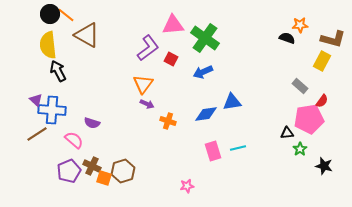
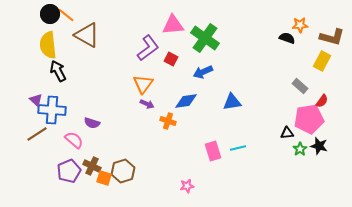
brown L-shape: moved 1 px left, 2 px up
blue diamond: moved 20 px left, 13 px up
black star: moved 5 px left, 20 px up
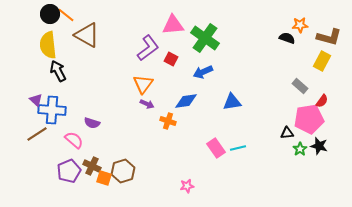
brown L-shape: moved 3 px left
pink rectangle: moved 3 px right, 3 px up; rotated 18 degrees counterclockwise
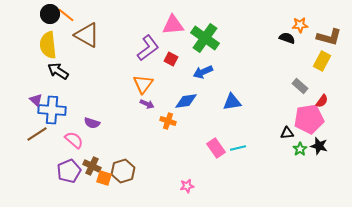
black arrow: rotated 30 degrees counterclockwise
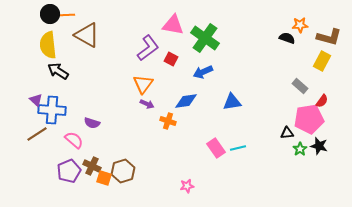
orange line: rotated 42 degrees counterclockwise
pink triangle: rotated 15 degrees clockwise
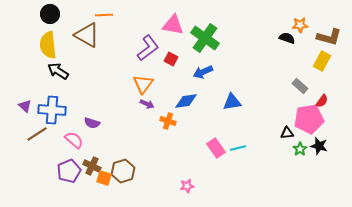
orange line: moved 38 px right
purple triangle: moved 11 px left, 6 px down
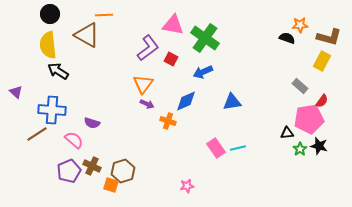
blue diamond: rotated 15 degrees counterclockwise
purple triangle: moved 9 px left, 14 px up
orange square: moved 7 px right, 7 px down
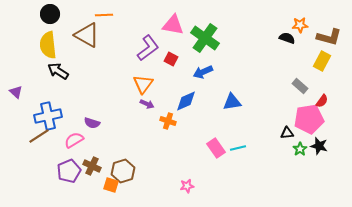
blue cross: moved 4 px left, 6 px down; rotated 16 degrees counterclockwise
brown line: moved 2 px right, 2 px down
pink semicircle: rotated 72 degrees counterclockwise
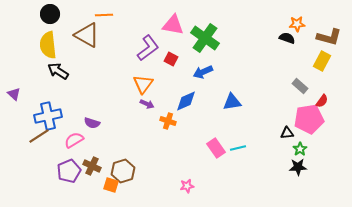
orange star: moved 3 px left, 1 px up
purple triangle: moved 2 px left, 2 px down
black star: moved 21 px left, 21 px down; rotated 18 degrees counterclockwise
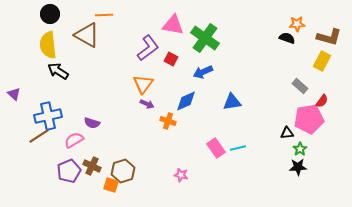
pink star: moved 6 px left, 11 px up; rotated 24 degrees clockwise
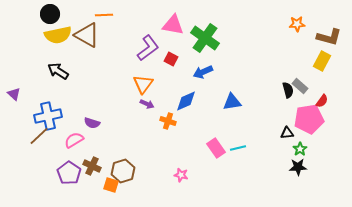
black semicircle: moved 1 px right, 52 px down; rotated 56 degrees clockwise
yellow semicircle: moved 10 px right, 10 px up; rotated 96 degrees counterclockwise
brown line: rotated 10 degrees counterclockwise
purple pentagon: moved 2 px down; rotated 15 degrees counterclockwise
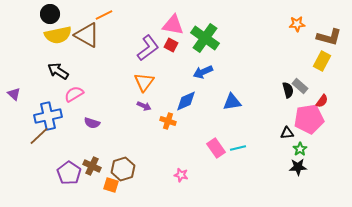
orange line: rotated 24 degrees counterclockwise
red square: moved 14 px up
orange triangle: moved 1 px right, 2 px up
purple arrow: moved 3 px left, 2 px down
pink semicircle: moved 46 px up
brown hexagon: moved 2 px up
